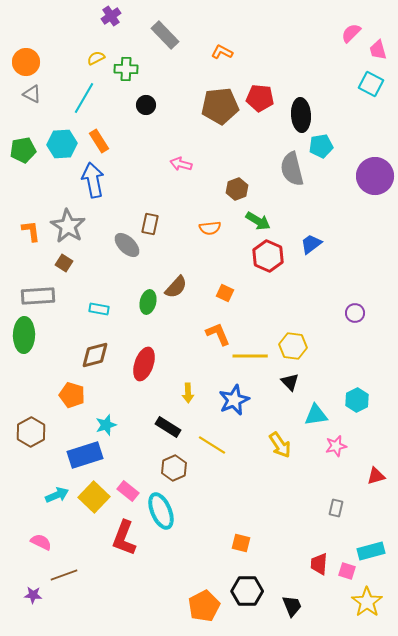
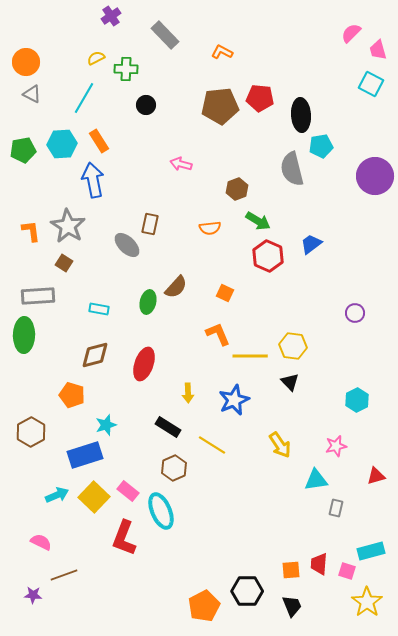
cyan triangle at (316, 415): moved 65 px down
orange square at (241, 543): moved 50 px right, 27 px down; rotated 18 degrees counterclockwise
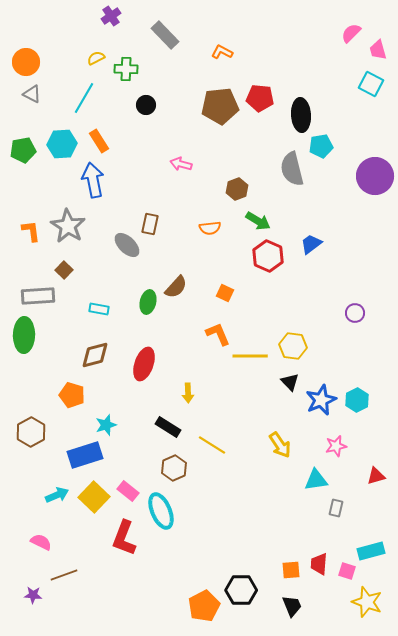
brown square at (64, 263): moved 7 px down; rotated 12 degrees clockwise
blue star at (234, 400): moved 87 px right
black hexagon at (247, 591): moved 6 px left, 1 px up
yellow star at (367, 602): rotated 16 degrees counterclockwise
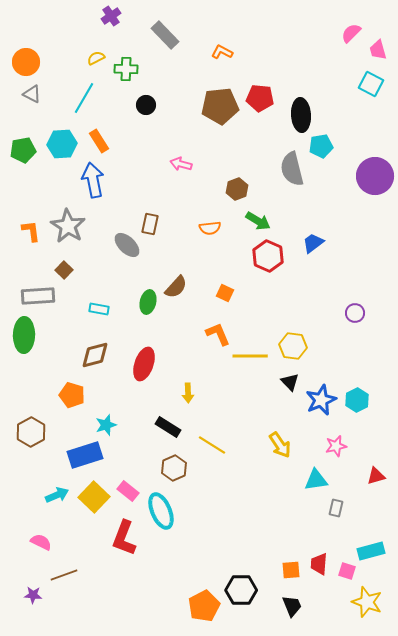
blue trapezoid at (311, 244): moved 2 px right, 1 px up
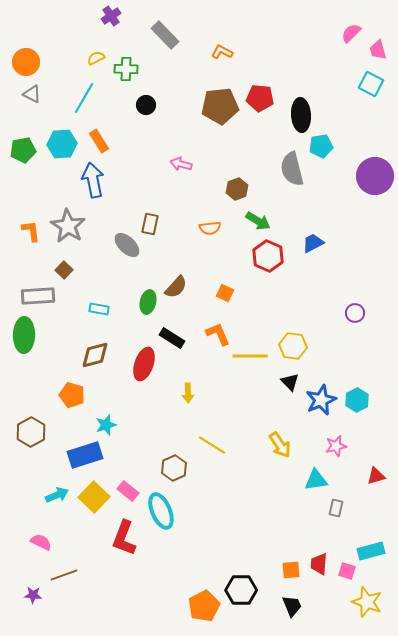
blue trapezoid at (313, 243): rotated 10 degrees clockwise
black rectangle at (168, 427): moved 4 px right, 89 px up
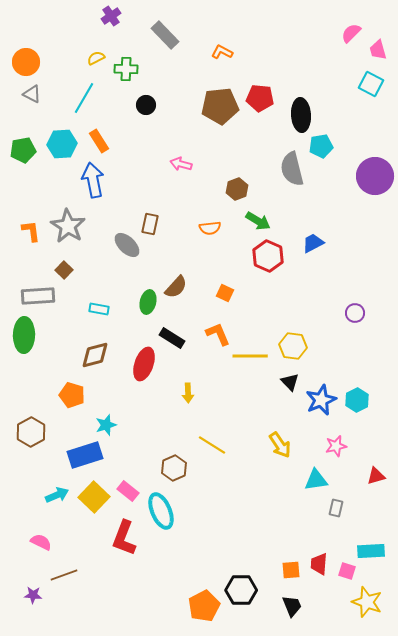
cyan rectangle at (371, 551): rotated 12 degrees clockwise
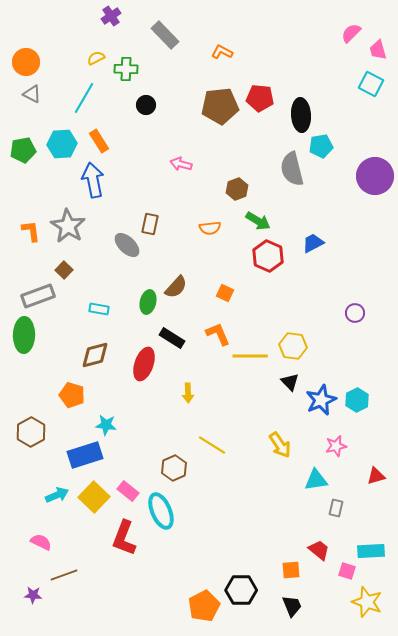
gray rectangle at (38, 296): rotated 16 degrees counterclockwise
cyan star at (106, 425): rotated 25 degrees clockwise
red trapezoid at (319, 564): moved 14 px up; rotated 125 degrees clockwise
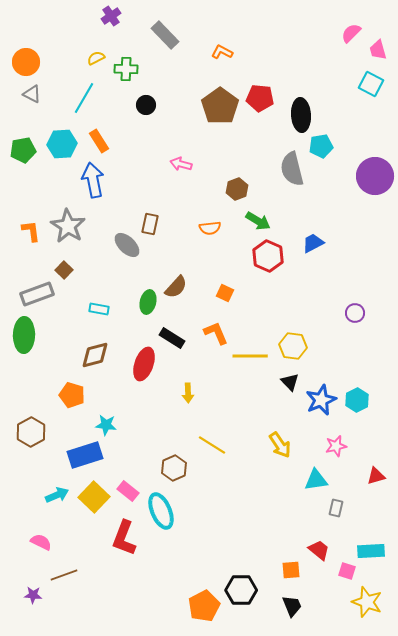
brown pentagon at (220, 106): rotated 30 degrees counterclockwise
gray rectangle at (38, 296): moved 1 px left, 2 px up
orange L-shape at (218, 334): moved 2 px left, 1 px up
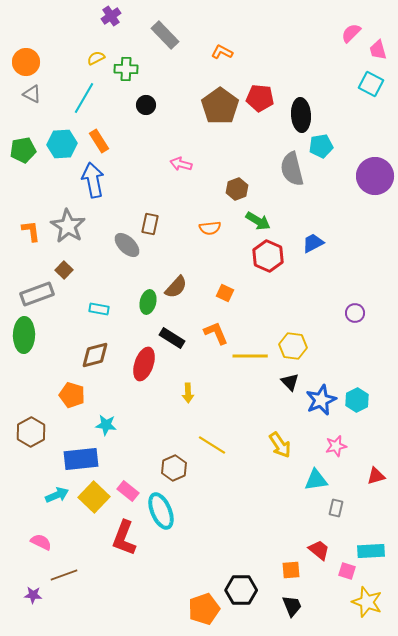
blue rectangle at (85, 455): moved 4 px left, 4 px down; rotated 12 degrees clockwise
orange pentagon at (204, 606): moved 3 px down; rotated 8 degrees clockwise
